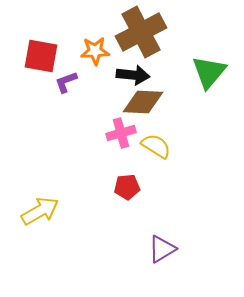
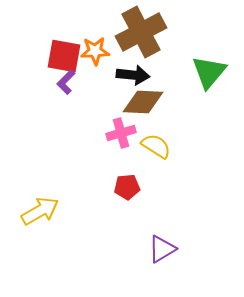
red square: moved 23 px right
purple L-shape: rotated 25 degrees counterclockwise
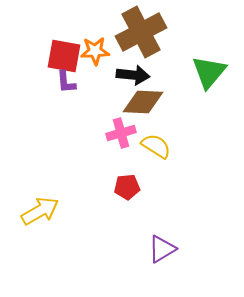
purple L-shape: rotated 50 degrees counterclockwise
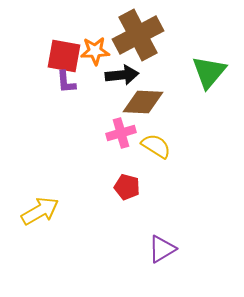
brown cross: moved 3 px left, 3 px down
black arrow: moved 11 px left; rotated 12 degrees counterclockwise
red pentagon: rotated 20 degrees clockwise
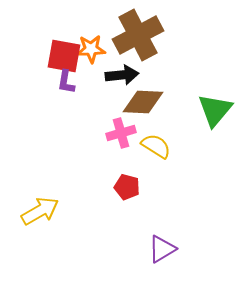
orange star: moved 4 px left, 2 px up
green triangle: moved 6 px right, 38 px down
purple L-shape: rotated 15 degrees clockwise
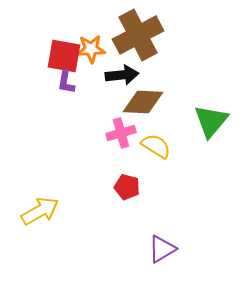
green triangle: moved 4 px left, 11 px down
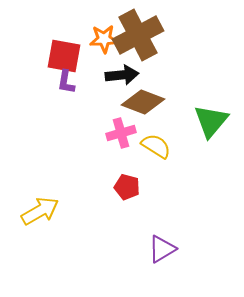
orange star: moved 13 px right, 10 px up
brown diamond: rotated 18 degrees clockwise
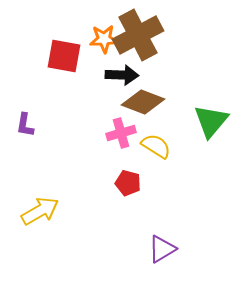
black arrow: rotated 8 degrees clockwise
purple L-shape: moved 41 px left, 43 px down
red pentagon: moved 1 px right, 4 px up
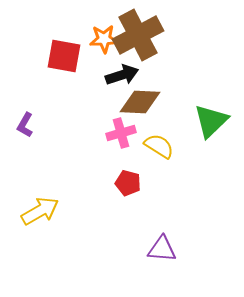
black arrow: rotated 20 degrees counterclockwise
brown diamond: moved 3 px left; rotated 18 degrees counterclockwise
green triangle: rotated 6 degrees clockwise
purple L-shape: rotated 20 degrees clockwise
yellow semicircle: moved 3 px right
purple triangle: rotated 36 degrees clockwise
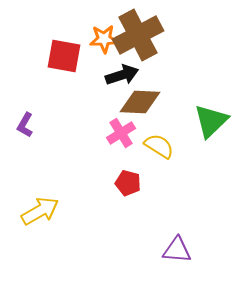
pink cross: rotated 16 degrees counterclockwise
purple triangle: moved 15 px right, 1 px down
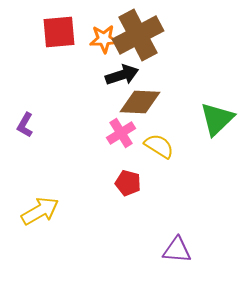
red square: moved 5 px left, 24 px up; rotated 15 degrees counterclockwise
green triangle: moved 6 px right, 2 px up
